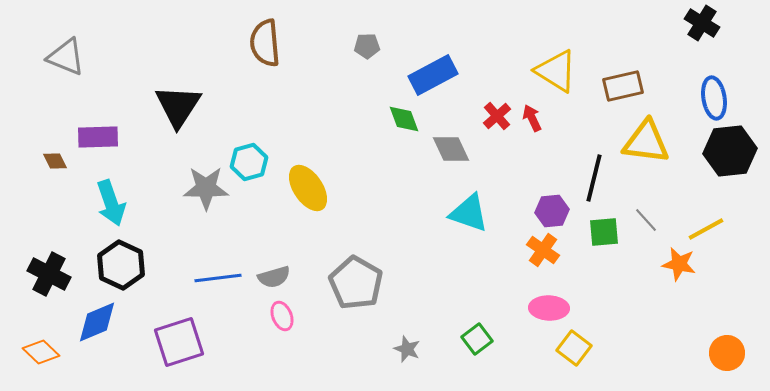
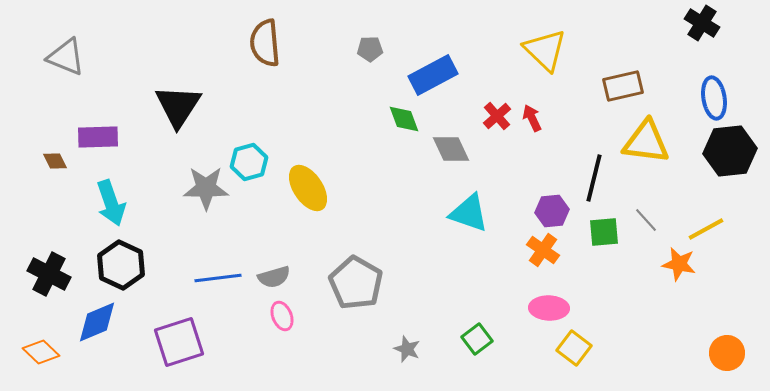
gray pentagon at (367, 46): moved 3 px right, 3 px down
yellow triangle at (556, 71): moved 11 px left, 21 px up; rotated 12 degrees clockwise
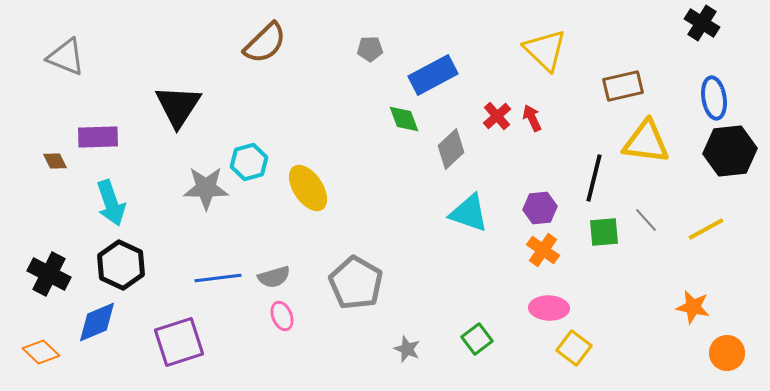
brown semicircle at (265, 43): rotated 129 degrees counterclockwise
gray diamond at (451, 149): rotated 72 degrees clockwise
purple hexagon at (552, 211): moved 12 px left, 3 px up
orange star at (679, 264): moved 14 px right, 43 px down
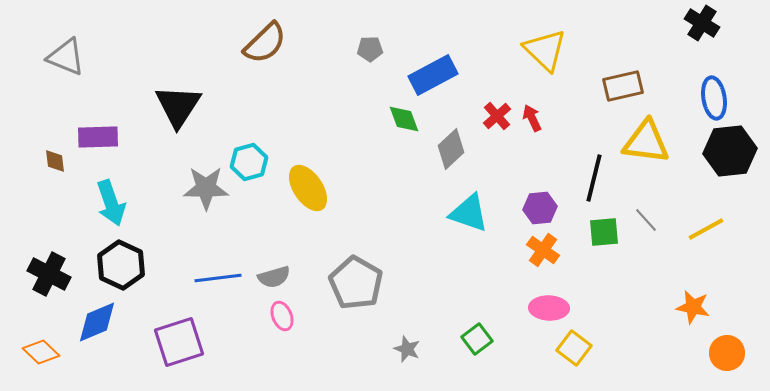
brown diamond at (55, 161): rotated 20 degrees clockwise
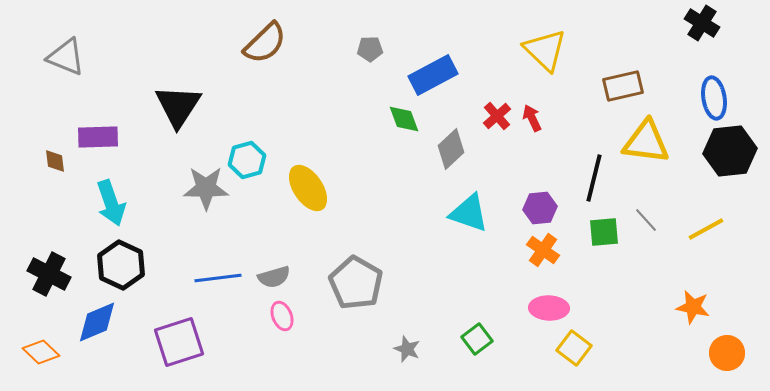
cyan hexagon at (249, 162): moved 2 px left, 2 px up
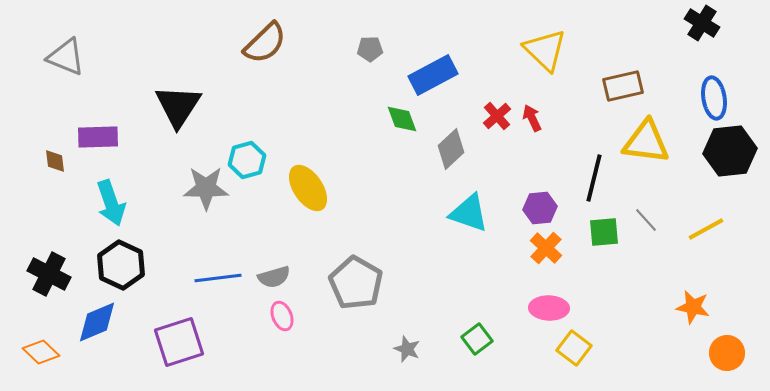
green diamond at (404, 119): moved 2 px left
orange cross at (543, 250): moved 3 px right, 2 px up; rotated 8 degrees clockwise
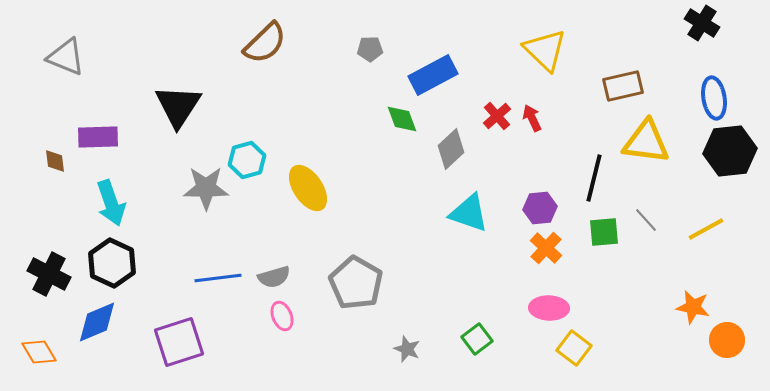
black hexagon at (121, 265): moved 9 px left, 2 px up
orange diamond at (41, 352): moved 2 px left; rotated 15 degrees clockwise
orange circle at (727, 353): moved 13 px up
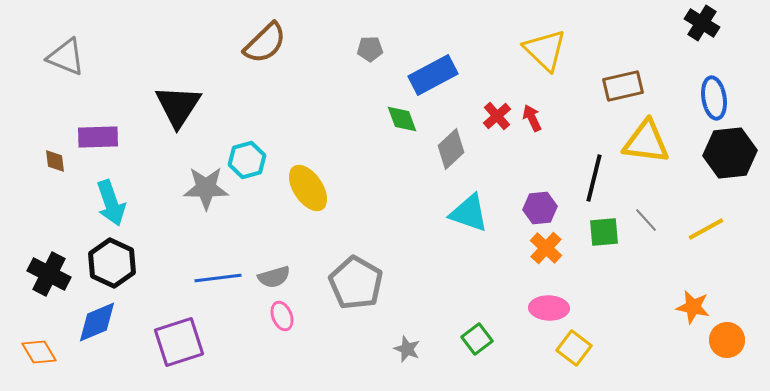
black hexagon at (730, 151): moved 2 px down
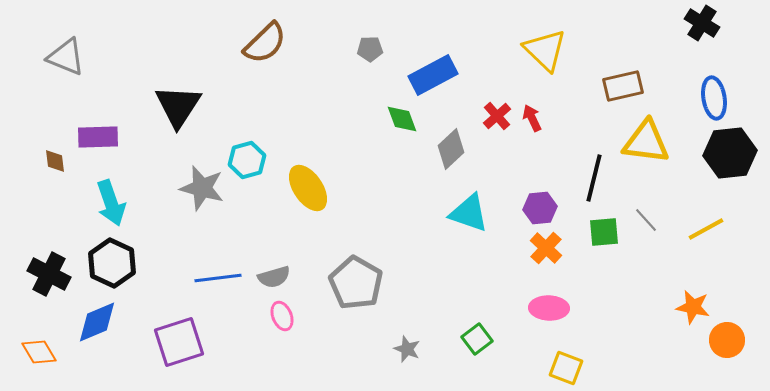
gray star at (206, 188): moved 4 px left; rotated 15 degrees clockwise
yellow square at (574, 348): moved 8 px left, 20 px down; rotated 16 degrees counterclockwise
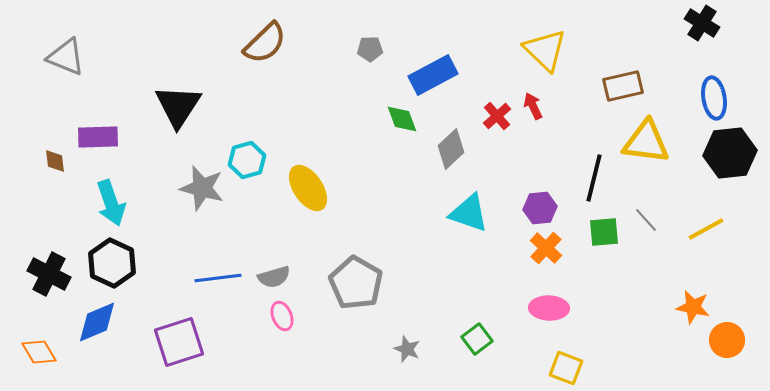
red arrow at (532, 118): moved 1 px right, 12 px up
